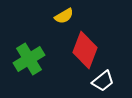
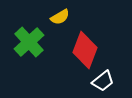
yellow semicircle: moved 4 px left, 1 px down
green cross: moved 17 px up; rotated 12 degrees counterclockwise
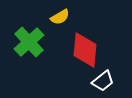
red diamond: rotated 15 degrees counterclockwise
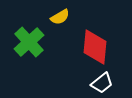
red diamond: moved 10 px right, 3 px up
white trapezoid: moved 1 px left, 2 px down
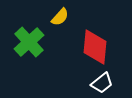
yellow semicircle: rotated 18 degrees counterclockwise
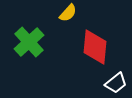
yellow semicircle: moved 8 px right, 4 px up
white trapezoid: moved 14 px right
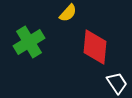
green cross: rotated 12 degrees clockwise
white trapezoid: moved 1 px right; rotated 85 degrees counterclockwise
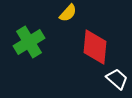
white trapezoid: moved 4 px up; rotated 15 degrees counterclockwise
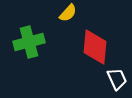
green cross: rotated 16 degrees clockwise
white trapezoid: rotated 25 degrees clockwise
